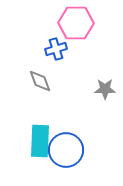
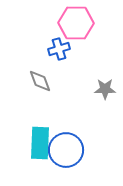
blue cross: moved 3 px right
cyan rectangle: moved 2 px down
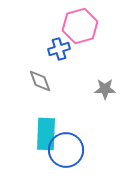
pink hexagon: moved 4 px right, 3 px down; rotated 16 degrees counterclockwise
cyan rectangle: moved 6 px right, 9 px up
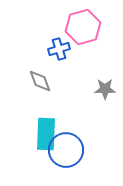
pink hexagon: moved 3 px right, 1 px down
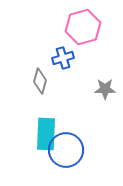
blue cross: moved 4 px right, 9 px down
gray diamond: rotated 35 degrees clockwise
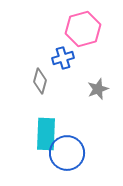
pink hexagon: moved 2 px down
gray star: moved 7 px left; rotated 20 degrees counterclockwise
blue circle: moved 1 px right, 3 px down
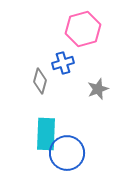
blue cross: moved 5 px down
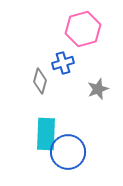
blue circle: moved 1 px right, 1 px up
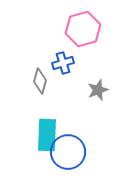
gray star: moved 1 px down
cyan rectangle: moved 1 px right, 1 px down
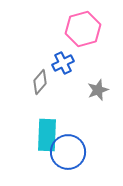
blue cross: rotated 10 degrees counterclockwise
gray diamond: moved 1 px down; rotated 25 degrees clockwise
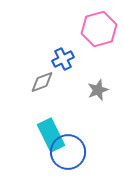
pink hexagon: moved 16 px right
blue cross: moved 4 px up
gray diamond: moved 2 px right; rotated 30 degrees clockwise
cyan rectangle: moved 4 px right; rotated 28 degrees counterclockwise
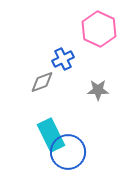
pink hexagon: rotated 20 degrees counterclockwise
gray star: rotated 20 degrees clockwise
